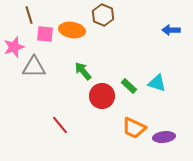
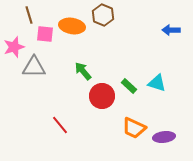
orange ellipse: moved 4 px up
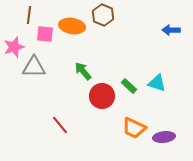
brown line: rotated 24 degrees clockwise
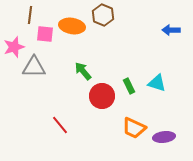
brown line: moved 1 px right
green rectangle: rotated 21 degrees clockwise
